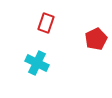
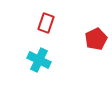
cyan cross: moved 2 px right, 3 px up
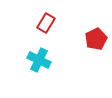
red rectangle: rotated 12 degrees clockwise
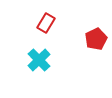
cyan cross: rotated 20 degrees clockwise
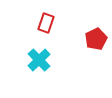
red rectangle: rotated 12 degrees counterclockwise
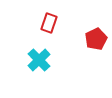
red rectangle: moved 3 px right
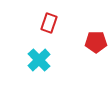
red pentagon: moved 3 px down; rotated 25 degrees clockwise
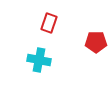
cyan cross: rotated 35 degrees counterclockwise
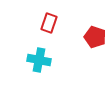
red pentagon: moved 1 px left, 5 px up; rotated 20 degrees clockwise
